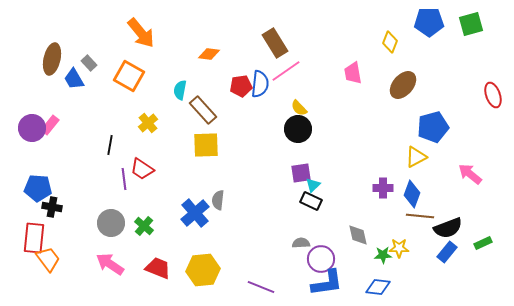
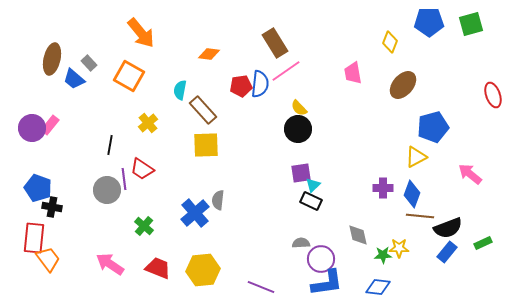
blue trapezoid at (74, 79): rotated 20 degrees counterclockwise
blue pentagon at (38, 188): rotated 16 degrees clockwise
gray circle at (111, 223): moved 4 px left, 33 px up
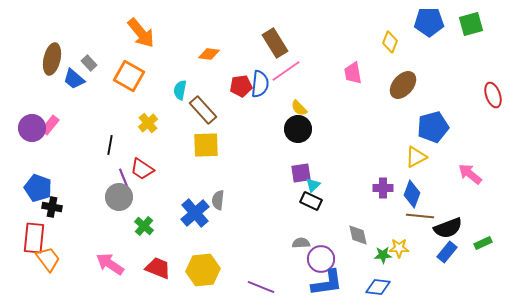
purple line at (124, 179): rotated 15 degrees counterclockwise
gray circle at (107, 190): moved 12 px right, 7 px down
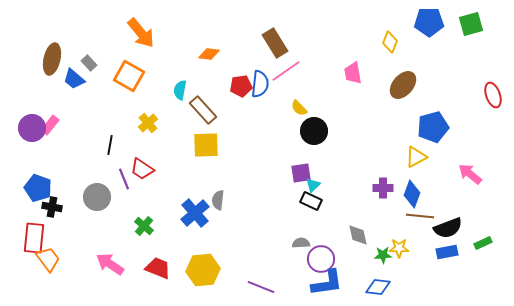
black circle at (298, 129): moved 16 px right, 2 px down
gray circle at (119, 197): moved 22 px left
blue rectangle at (447, 252): rotated 40 degrees clockwise
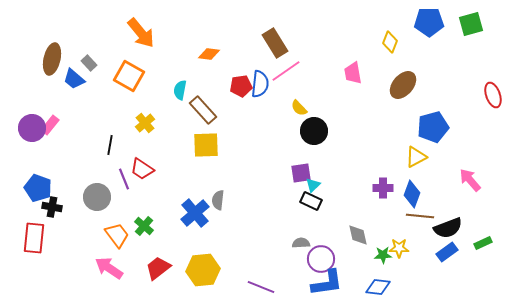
yellow cross at (148, 123): moved 3 px left
pink arrow at (470, 174): moved 6 px down; rotated 10 degrees clockwise
blue rectangle at (447, 252): rotated 25 degrees counterclockwise
orange trapezoid at (48, 259): moved 69 px right, 24 px up
pink arrow at (110, 264): moved 1 px left, 4 px down
red trapezoid at (158, 268): rotated 60 degrees counterclockwise
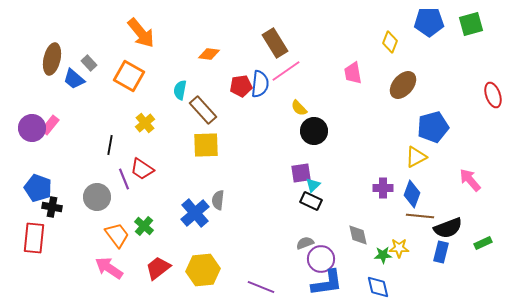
gray semicircle at (301, 243): moved 4 px right; rotated 18 degrees counterclockwise
blue rectangle at (447, 252): moved 6 px left; rotated 40 degrees counterclockwise
blue diamond at (378, 287): rotated 70 degrees clockwise
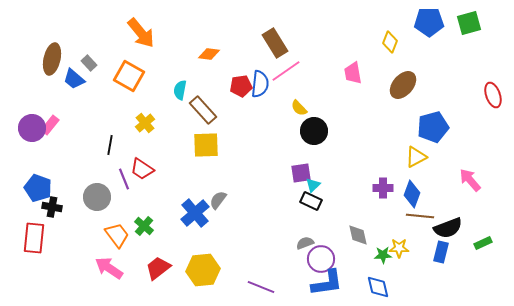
green square at (471, 24): moved 2 px left, 1 px up
gray semicircle at (218, 200): rotated 30 degrees clockwise
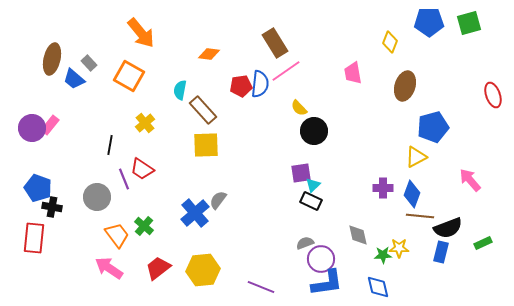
brown ellipse at (403, 85): moved 2 px right, 1 px down; rotated 24 degrees counterclockwise
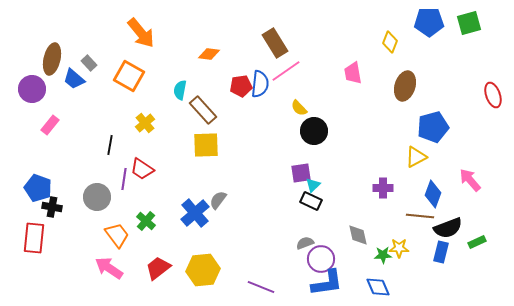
purple circle at (32, 128): moved 39 px up
purple line at (124, 179): rotated 30 degrees clockwise
blue diamond at (412, 194): moved 21 px right
green cross at (144, 226): moved 2 px right, 5 px up
green rectangle at (483, 243): moved 6 px left, 1 px up
blue diamond at (378, 287): rotated 10 degrees counterclockwise
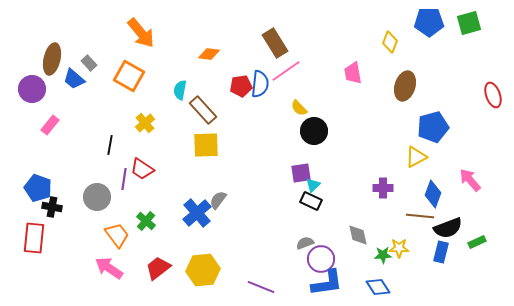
blue cross at (195, 213): moved 2 px right
blue diamond at (378, 287): rotated 10 degrees counterclockwise
